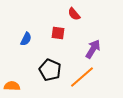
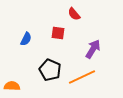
orange line: rotated 16 degrees clockwise
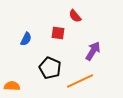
red semicircle: moved 1 px right, 2 px down
purple arrow: moved 2 px down
black pentagon: moved 2 px up
orange line: moved 2 px left, 4 px down
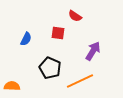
red semicircle: rotated 16 degrees counterclockwise
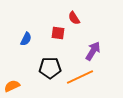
red semicircle: moved 1 px left, 2 px down; rotated 24 degrees clockwise
black pentagon: rotated 25 degrees counterclockwise
orange line: moved 4 px up
orange semicircle: rotated 28 degrees counterclockwise
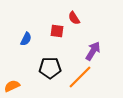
red square: moved 1 px left, 2 px up
orange line: rotated 20 degrees counterclockwise
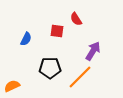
red semicircle: moved 2 px right, 1 px down
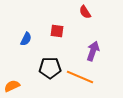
red semicircle: moved 9 px right, 7 px up
purple arrow: rotated 12 degrees counterclockwise
orange line: rotated 68 degrees clockwise
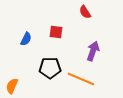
red square: moved 1 px left, 1 px down
orange line: moved 1 px right, 2 px down
orange semicircle: rotated 42 degrees counterclockwise
